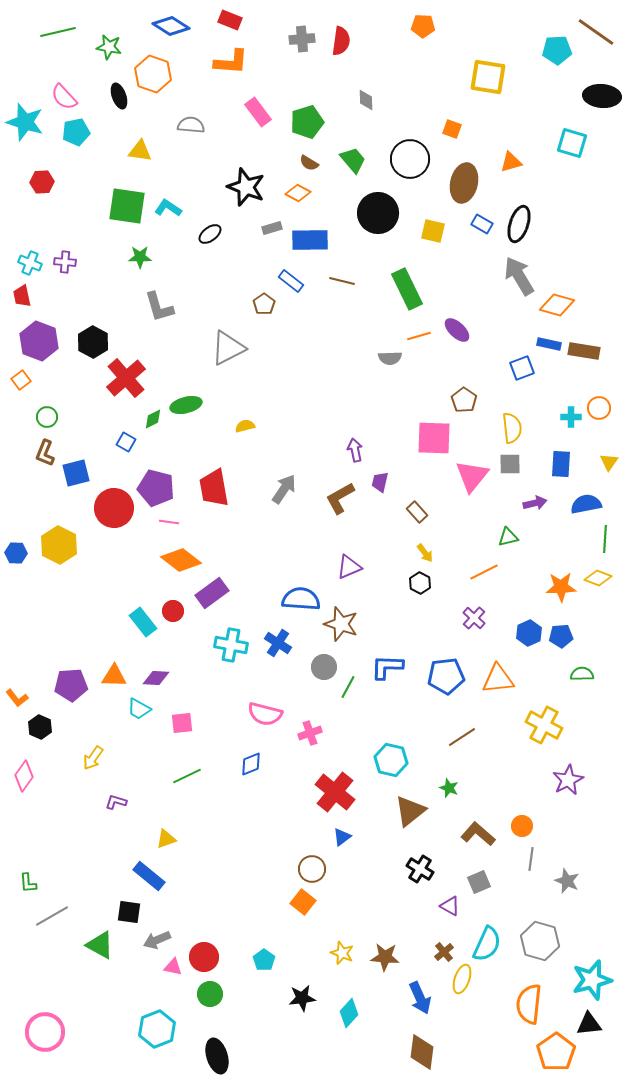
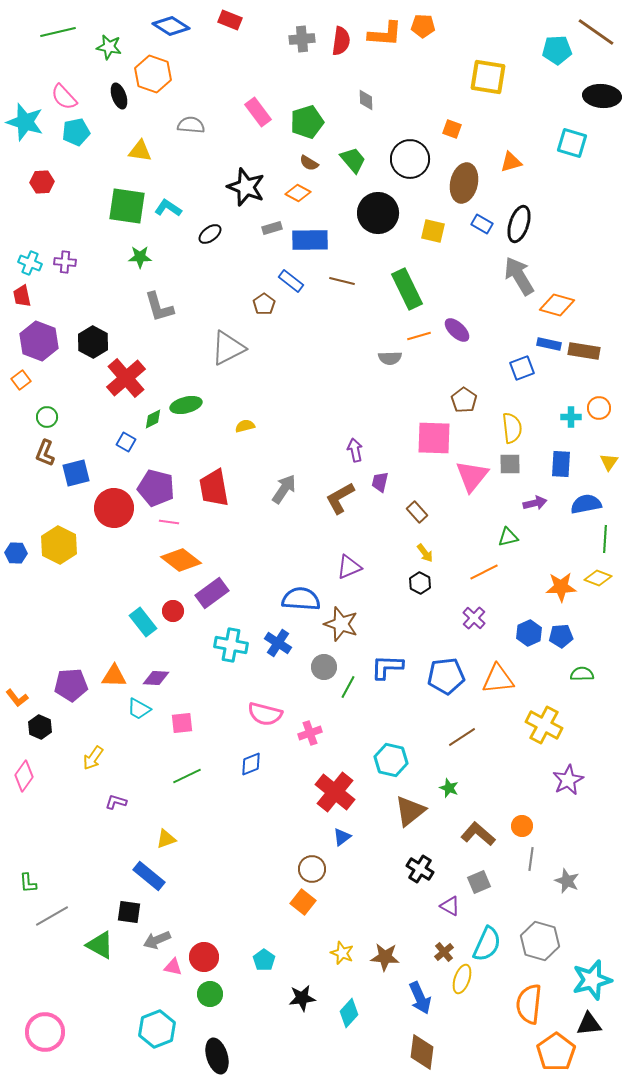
orange L-shape at (231, 62): moved 154 px right, 28 px up
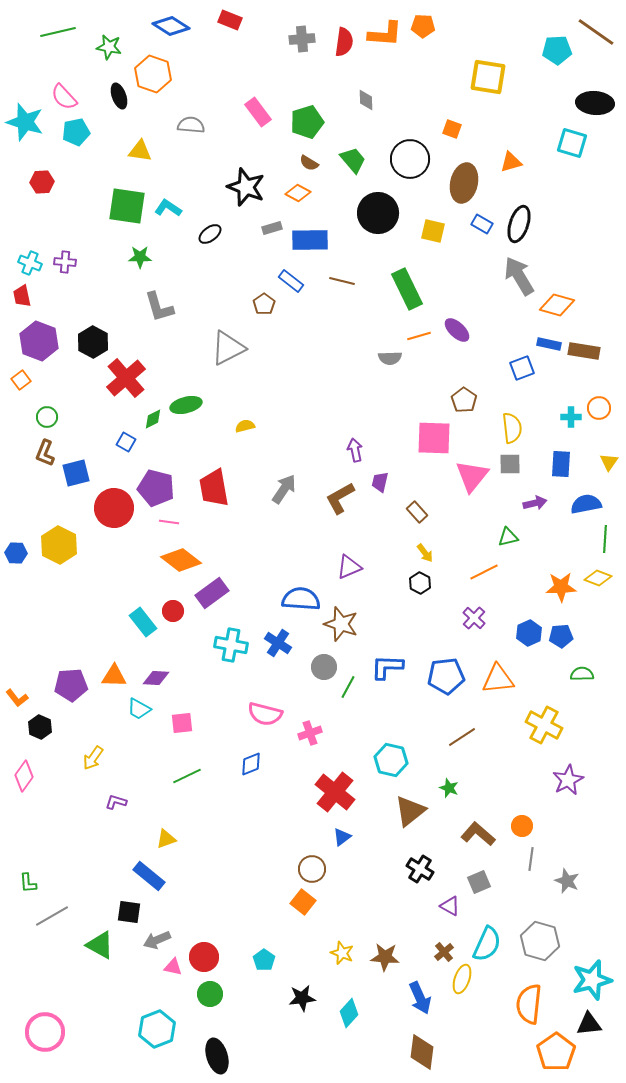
red semicircle at (341, 41): moved 3 px right, 1 px down
black ellipse at (602, 96): moved 7 px left, 7 px down
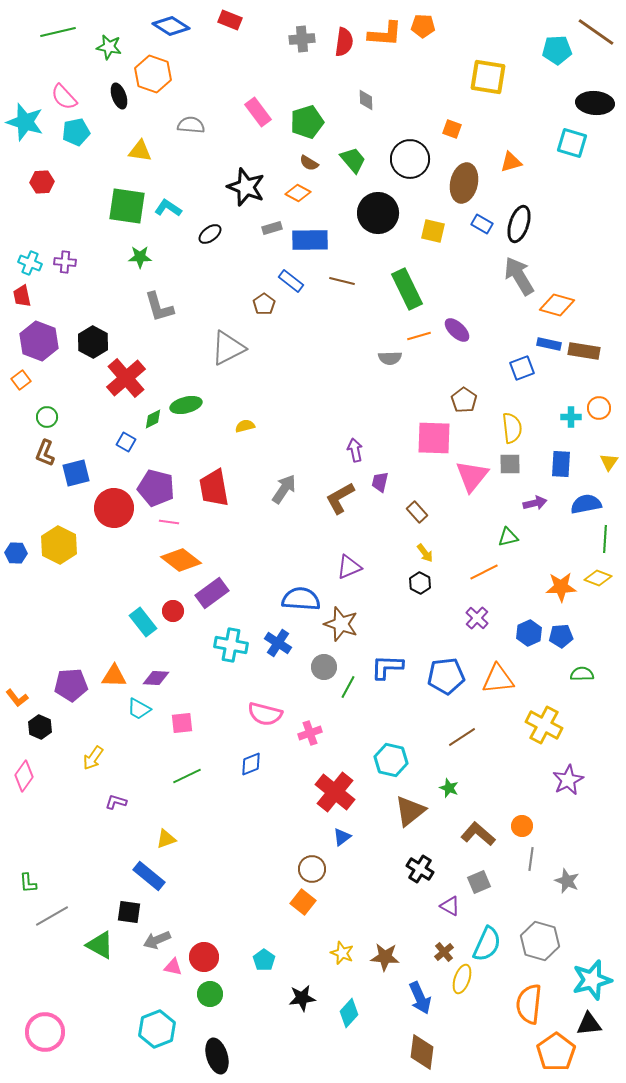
purple cross at (474, 618): moved 3 px right
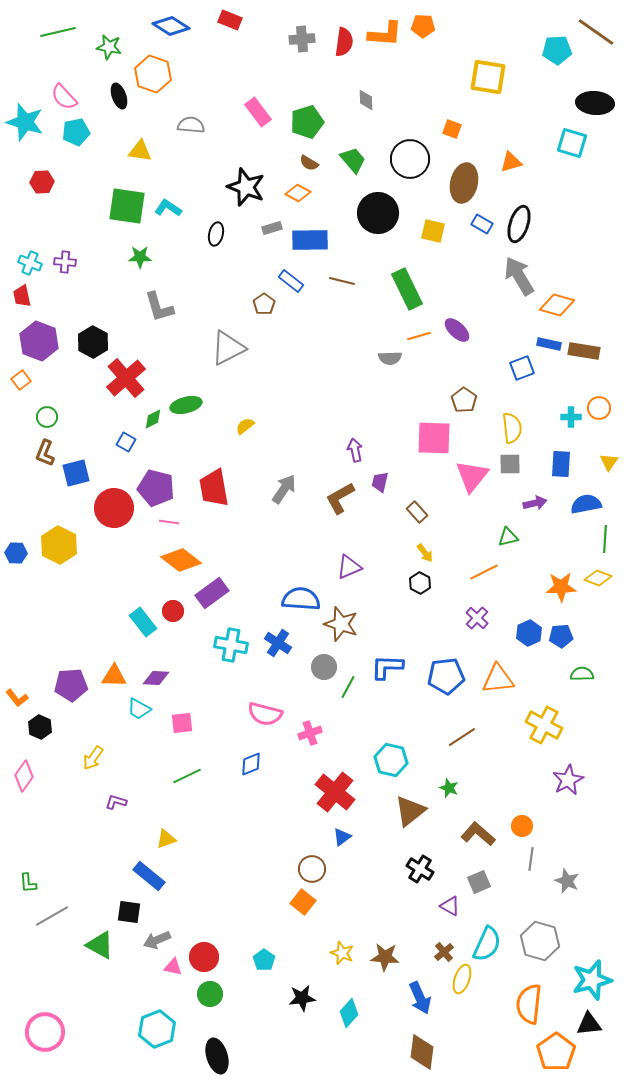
black ellipse at (210, 234): moved 6 px right; rotated 40 degrees counterclockwise
yellow semicircle at (245, 426): rotated 24 degrees counterclockwise
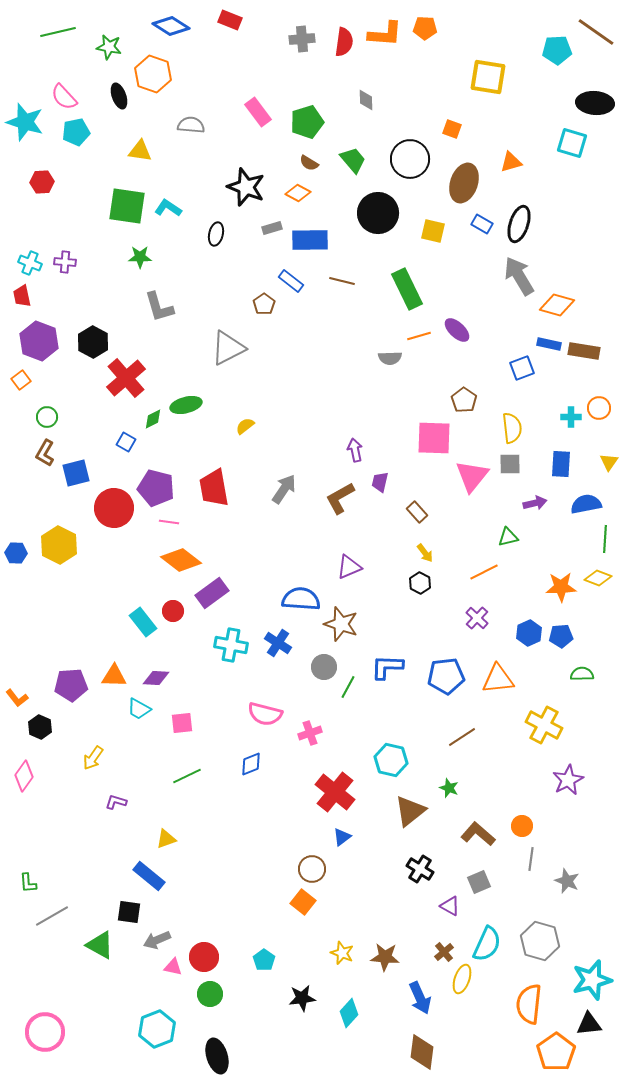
orange pentagon at (423, 26): moved 2 px right, 2 px down
brown ellipse at (464, 183): rotated 6 degrees clockwise
brown L-shape at (45, 453): rotated 8 degrees clockwise
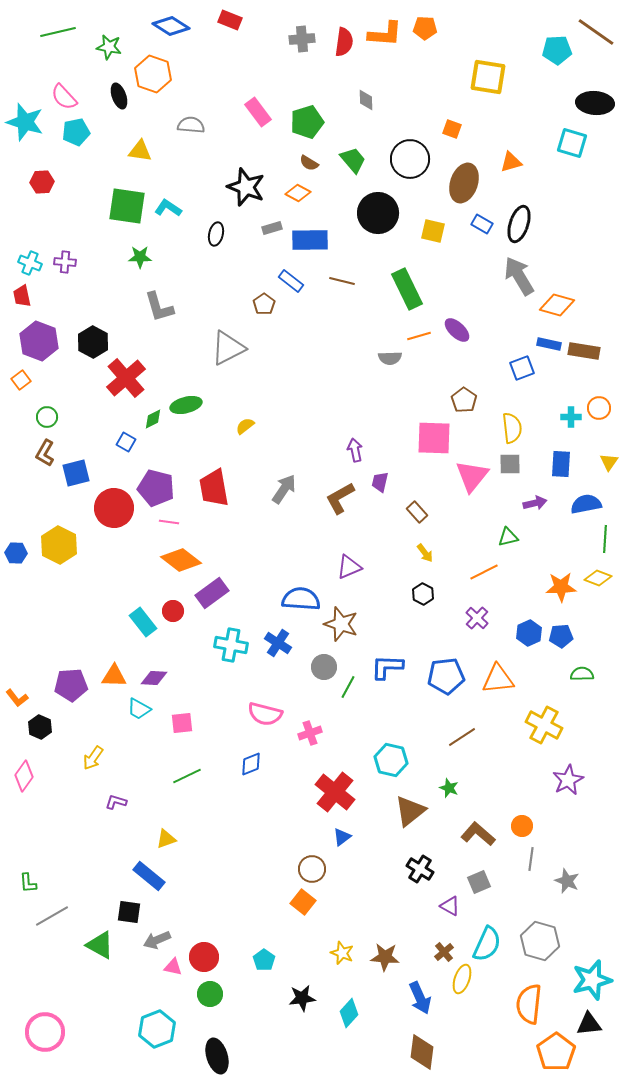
black hexagon at (420, 583): moved 3 px right, 11 px down
purple diamond at (156, 678): moved 2 px left
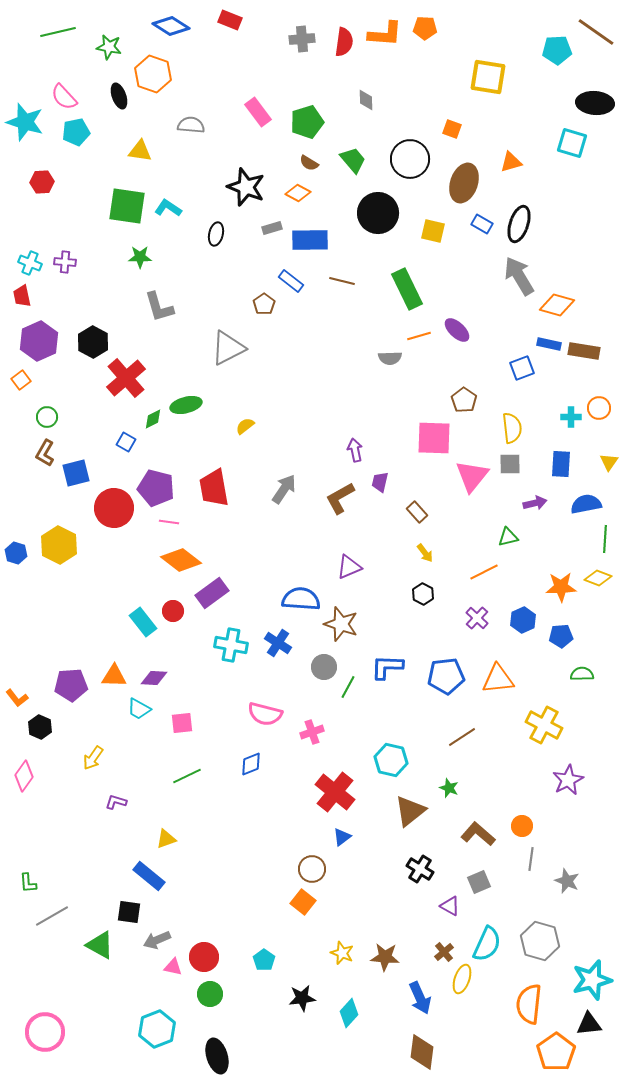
purple hexagon at (39, 341): rotated 15 degrees clockwise
blue hexagon at (16, 553): rotated 15 degrees clockwise
blue hexagon at (529, 633): moved 6 px left, 13 px up
pink cross at (310, 733): moved 2 px right, 1 px up
